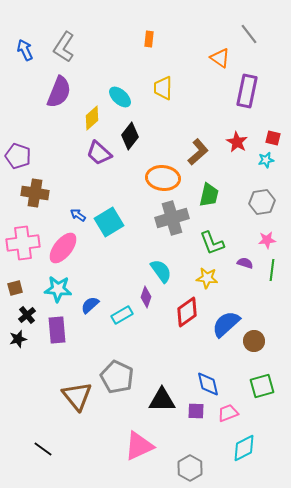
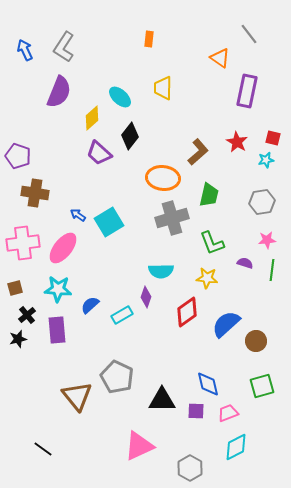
cyan semicircle at (161, 271): rotated 125 degrees clockwise
brown circle at (254, 341): moved 2 px right
cyan diamond at (244, 448): moved 8 px left, 1 px up
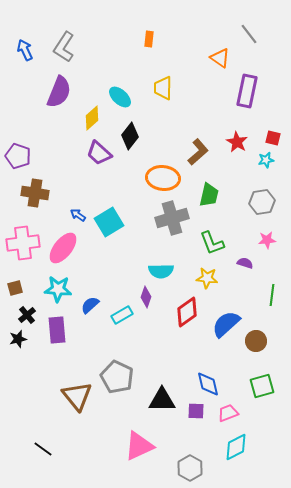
green line at (272, 270): moved 25 px down
